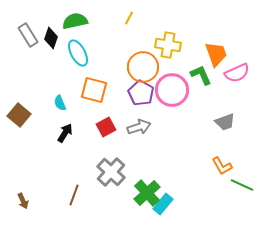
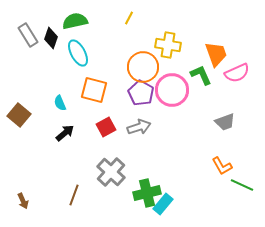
black arrow: rotated 18 degrees clockwise
green cross: rotated 28 degrees clockwise
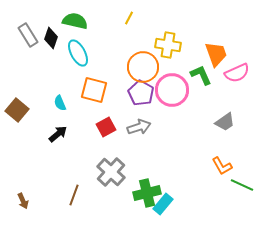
green semicircle: rotated 25 degrees clockwise
brown square: moved 2 px left, 5 px up
gray trapezoid: rotated 15 degrees counterclockwise
black arrow: moved 7 px left, 1 px down
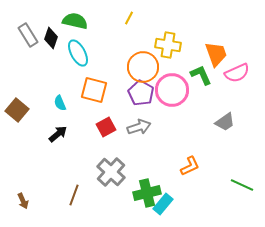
orange L-shape: moved 32 px left; rotated 85 degrees counterclockwise
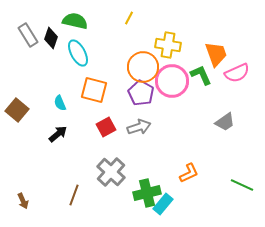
pink circle: moved 9 px up
orange L-shape: moved 1 px left, 7 px down
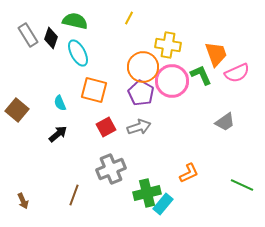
gray cross: moved 3 px up; rotated 24 degrees clockwise
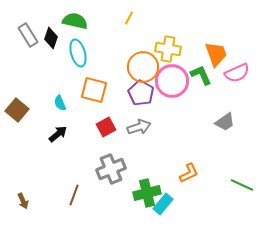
yellow cross: moved 4 px down
cyan ellipse: rotated 12 degrees clockwise
